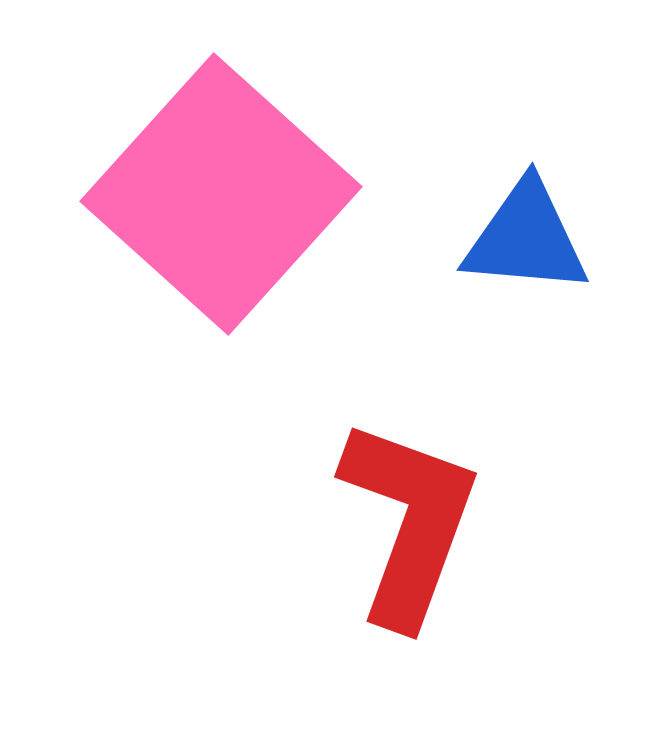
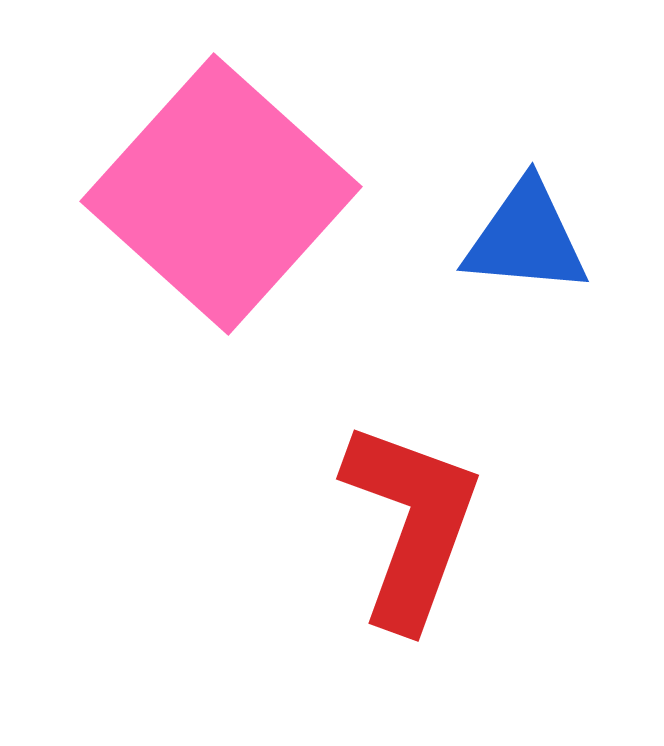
red L-shape: moved 2 px right, 2 px down
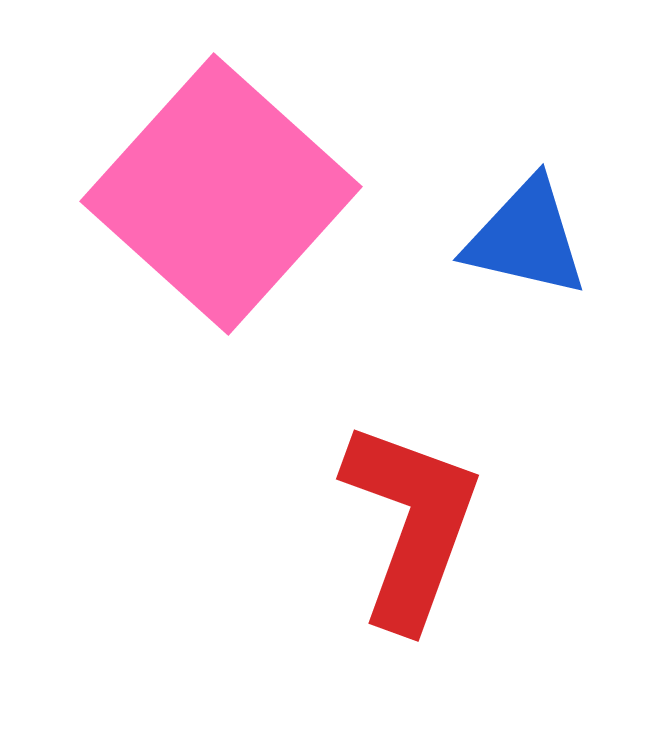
blue triangle: rotated 8 degrees clockwise
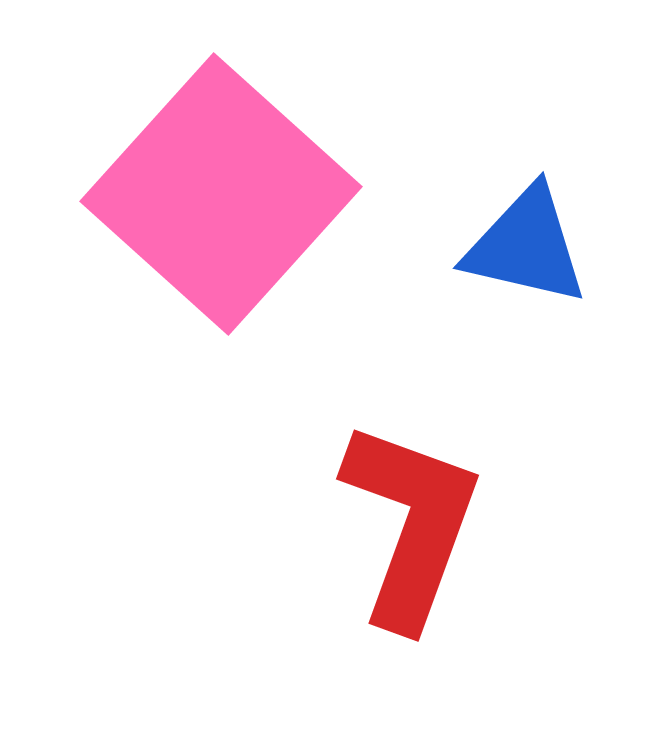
blue triangle: moved 8 px down
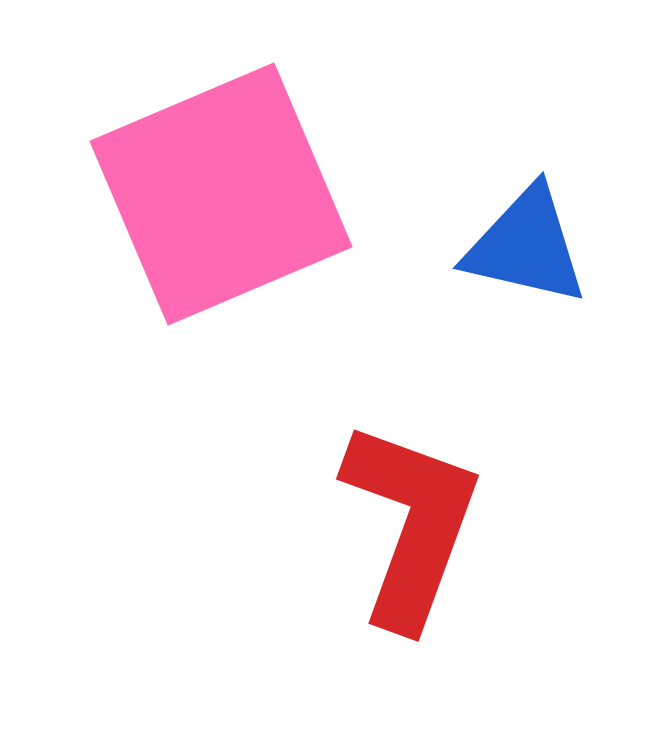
pink square: rotated 25 degrees clockwise
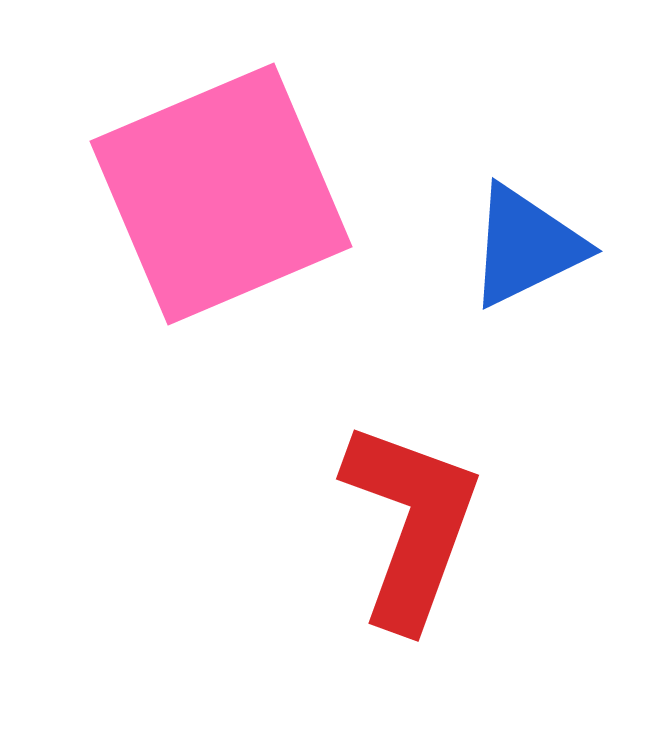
blue triangle: rotated 39 degrees counterclockwise
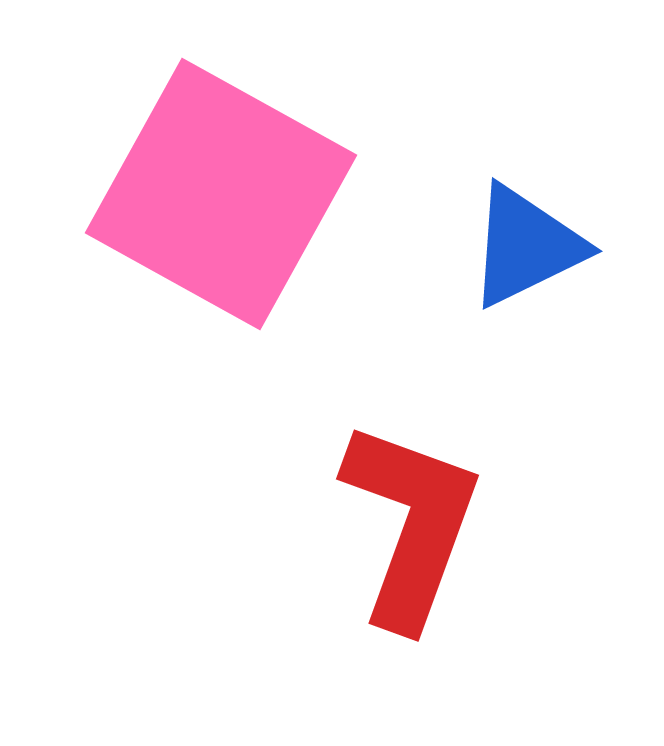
pink square: rotated 38 degrees counterclockwise
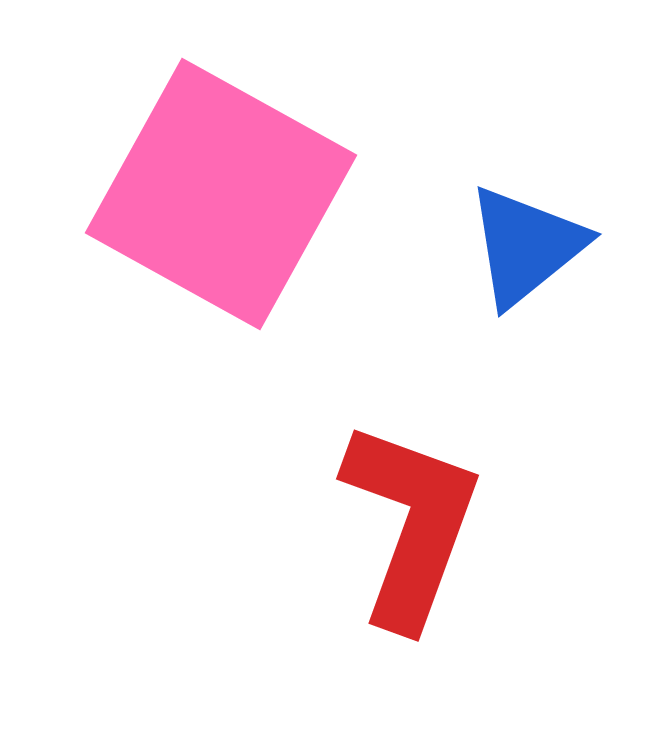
blue triangle: rotated 13 degrees counterclockwise
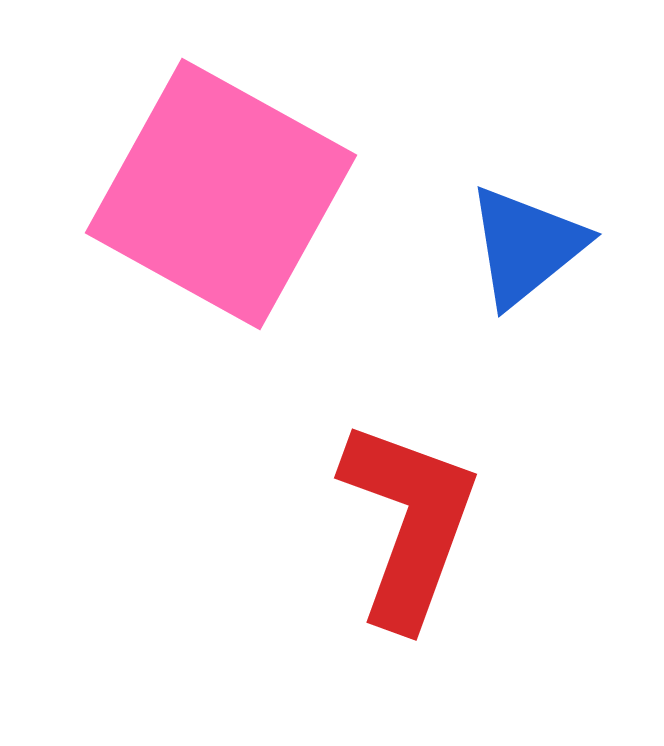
red L-shape: moved 2 px left, 1 px up
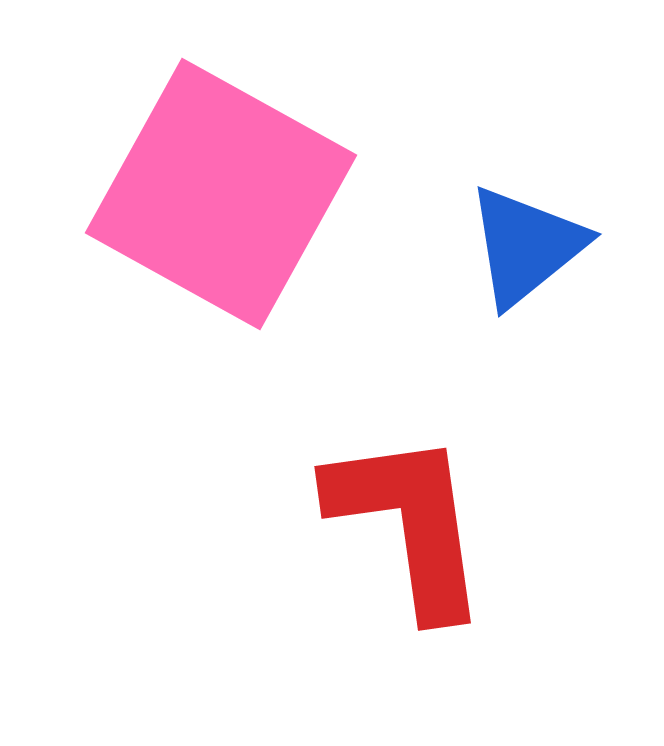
red L-shape: rotated 28 degrees counterclockwise
